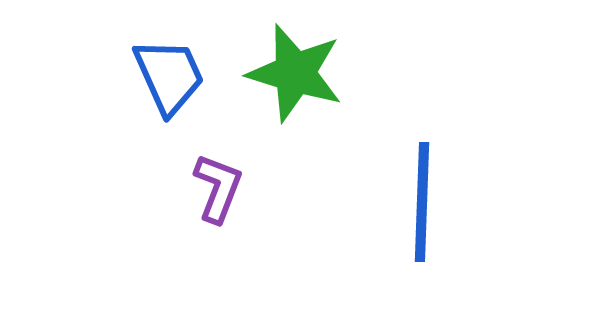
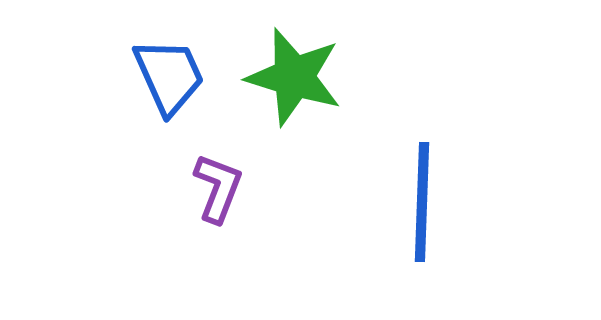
green star: moved 1 px left, 4 px down
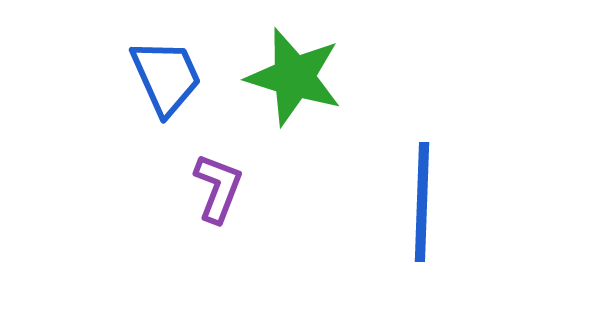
blue trapezoid: moved 3 px left, 1 px down
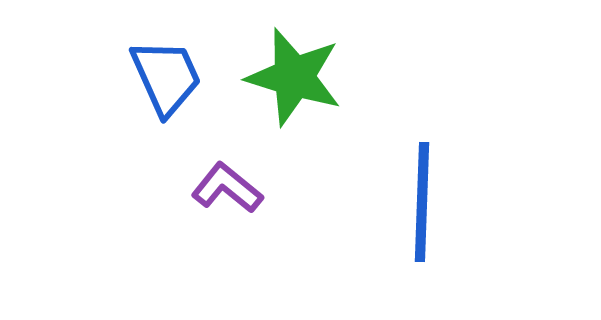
purple L-shape: moved 9 px right; rotated 72 degrees counterclockwise
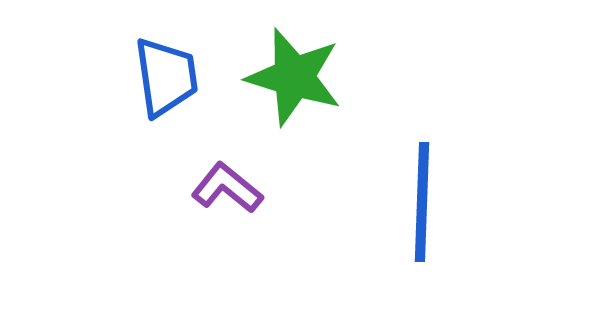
blue trapezoid: rotated 16 degrees clockwise
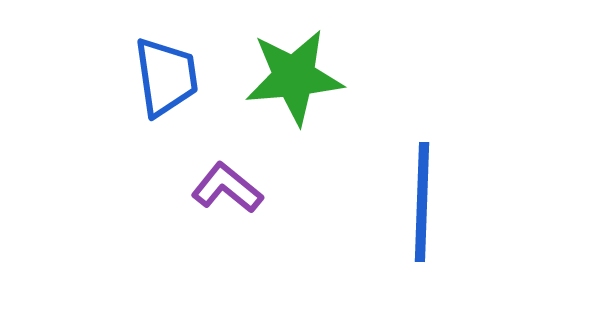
green star: rotated 22 degrees counterclockwise
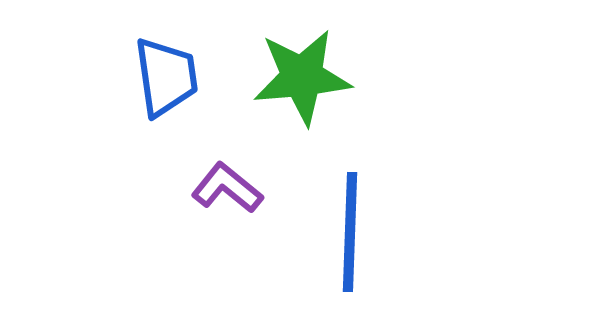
green star: moved 8 px right
blue line: moved 72 px left, 30 px down
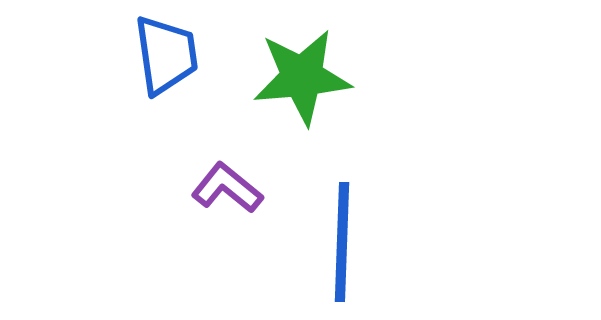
blue trapezoid: moved 22 px up
blue line: moved 8 px left, 10 px down
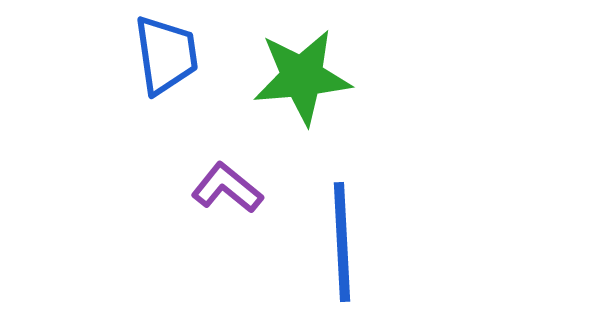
blue line: rotated 5 degrees counterclockwise
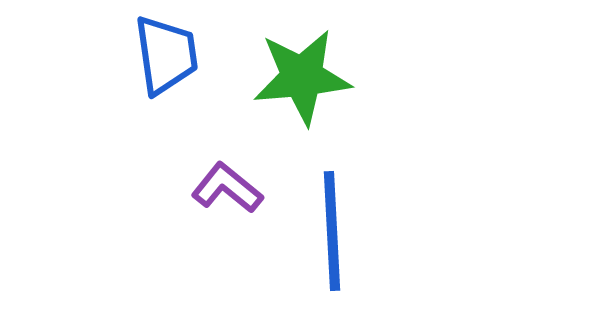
blue line: moved 10 px left, 11 px up
